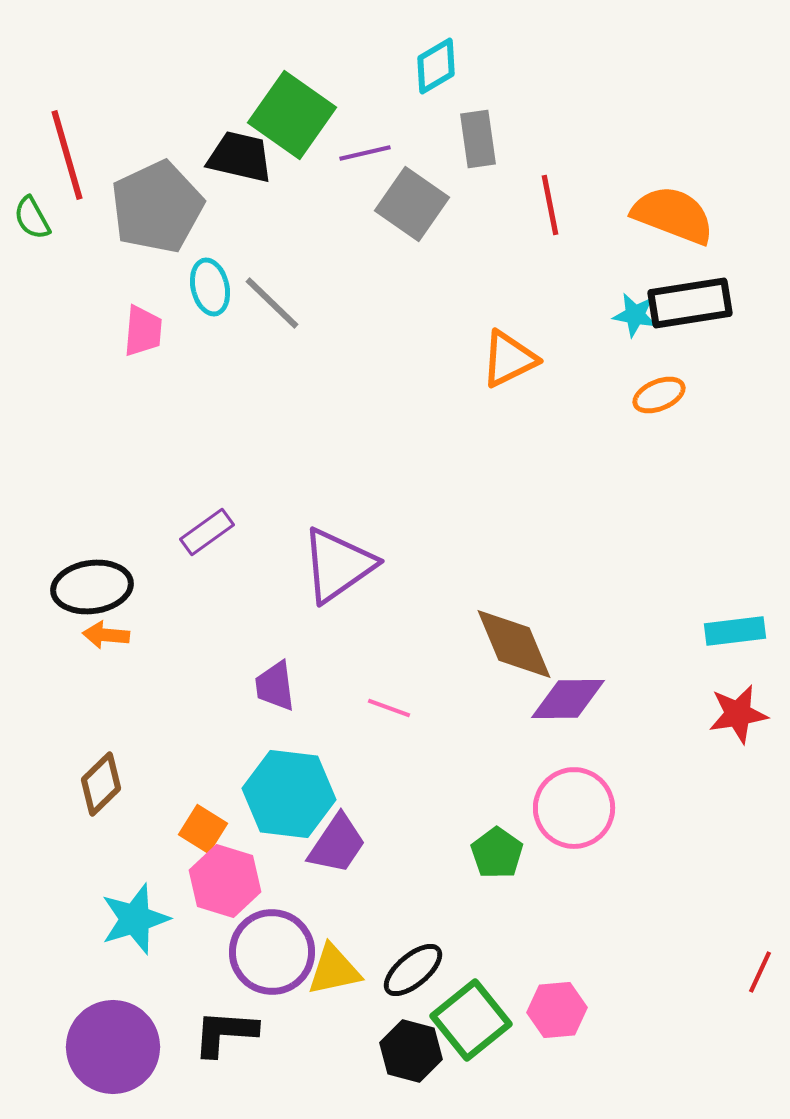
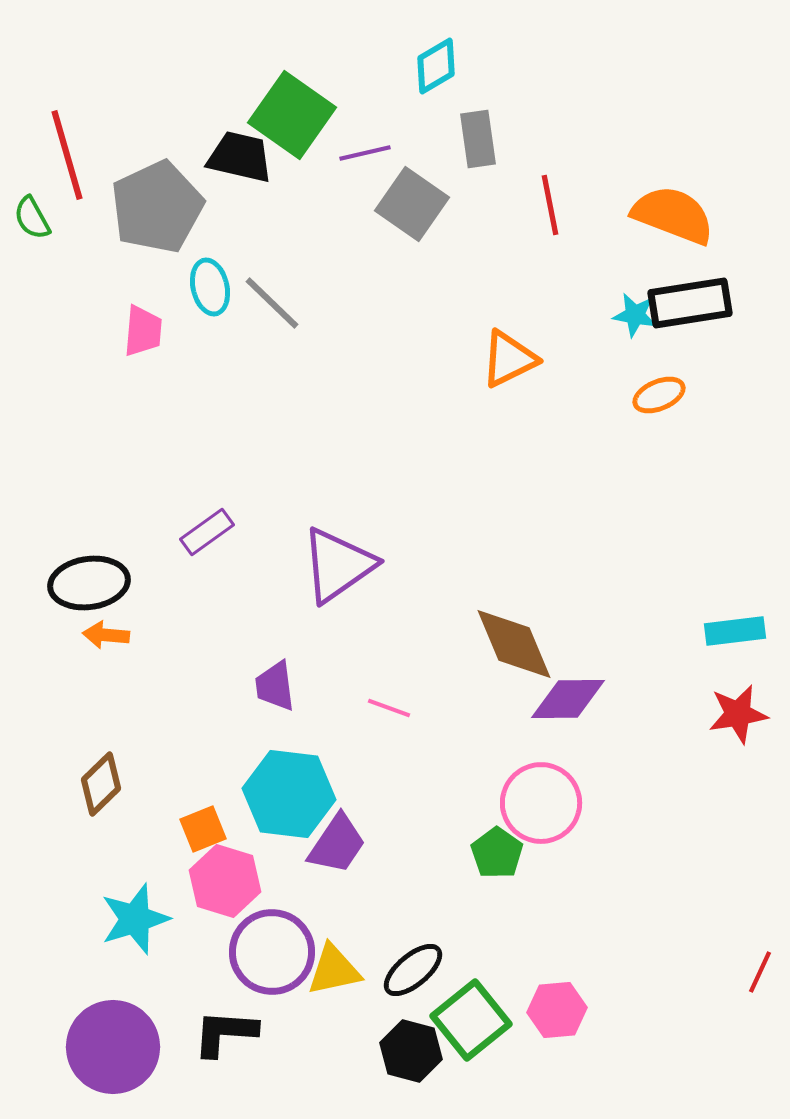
black ellipse at (92, 587): moved 3 px left, 4 px up
pink circle at (574, 808): moved 33 px left, 5 px up
orange square at (203, 829): rotated 36 degrees clockwise
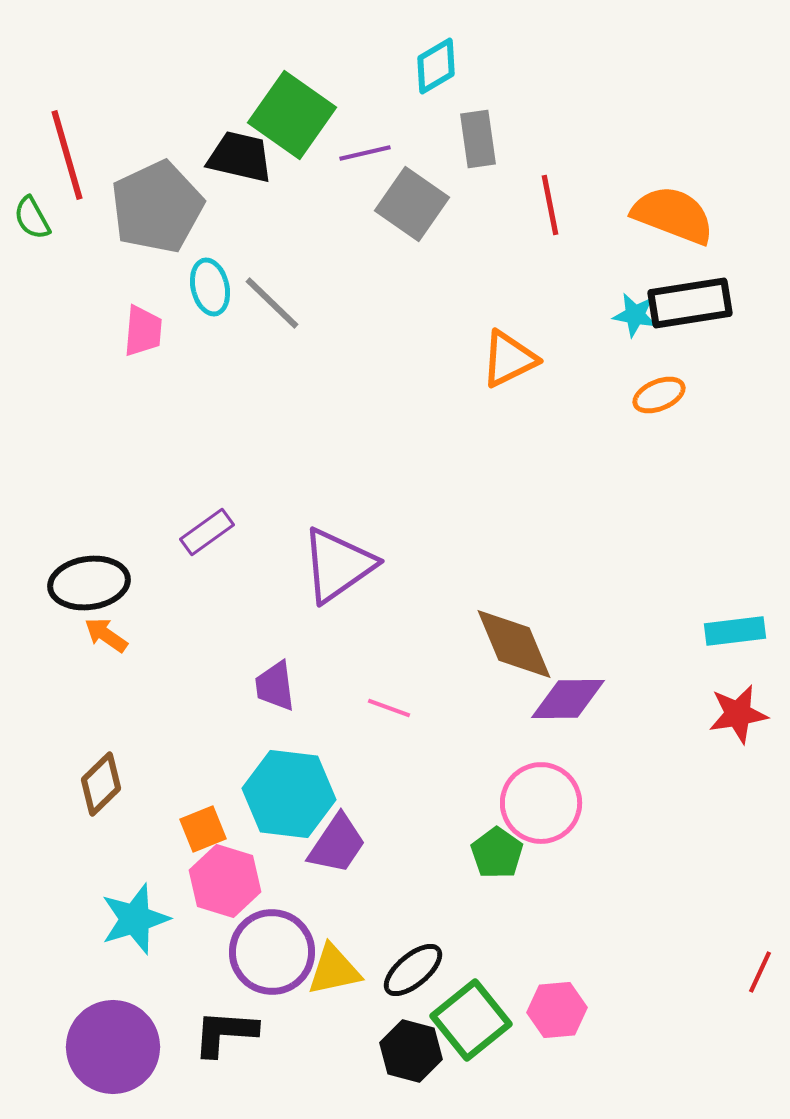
orange arrow at (106, 635): rotated 30 degrees clockwise
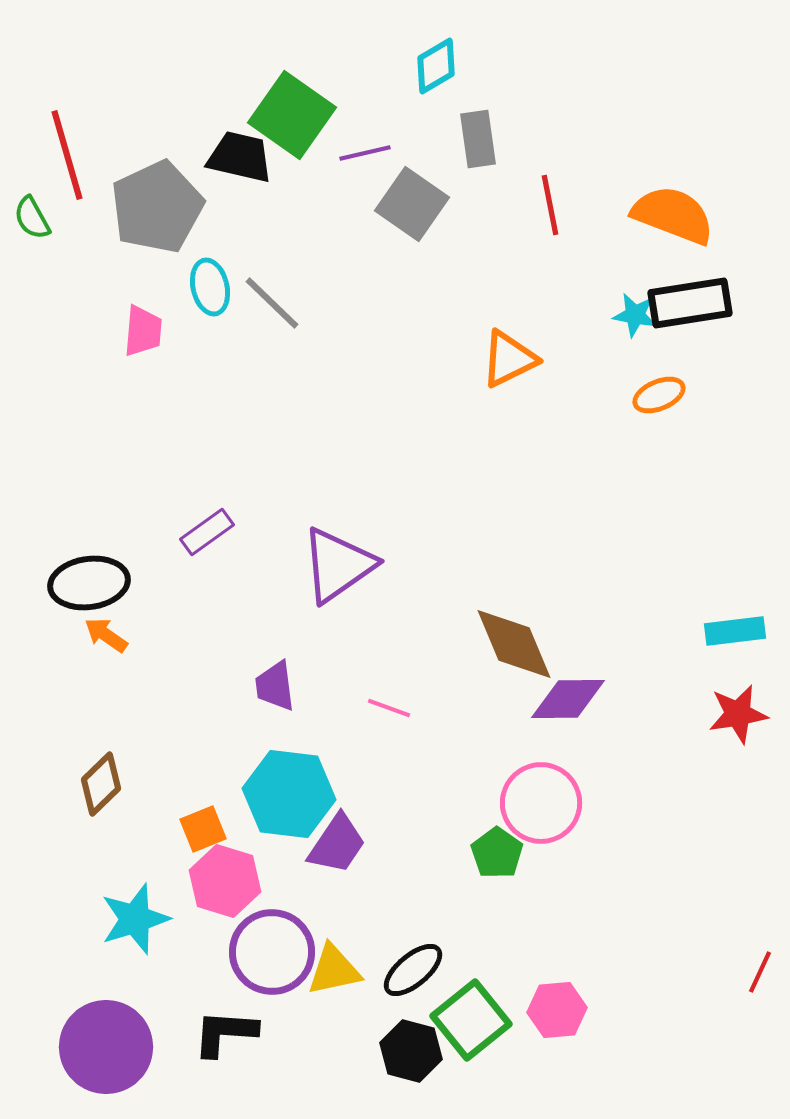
purple circle at (113, 1047): moved 7 px left
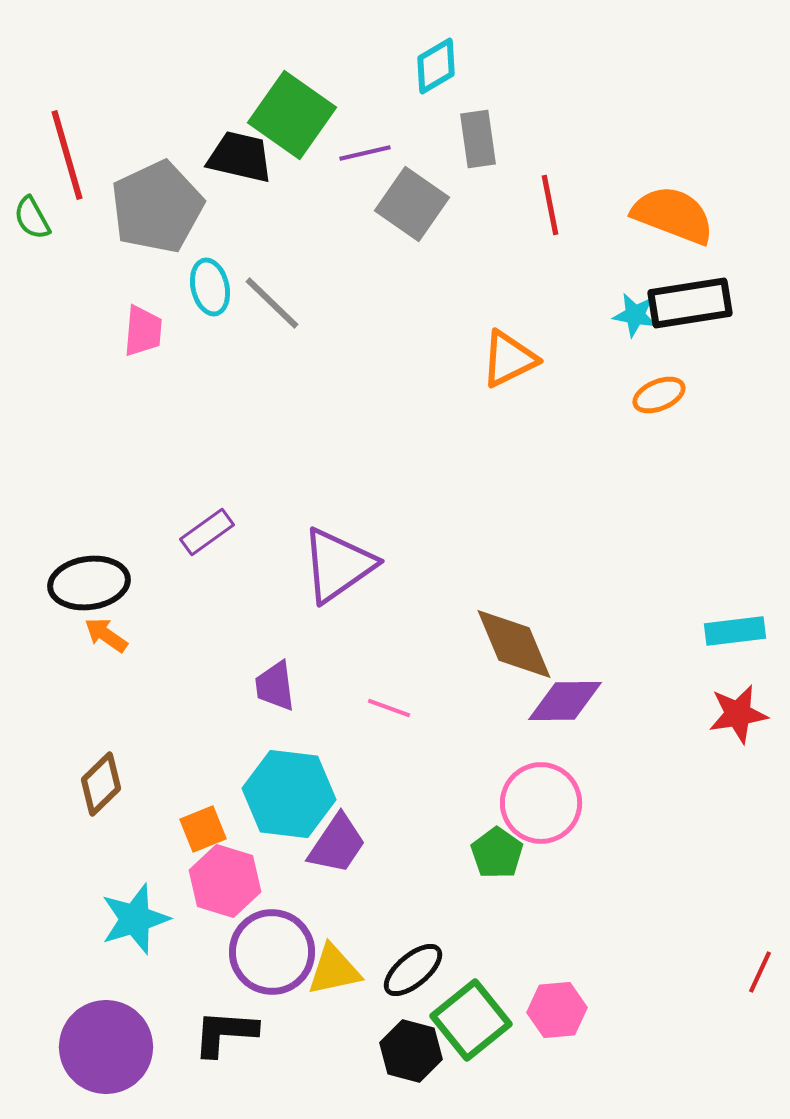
purple diamond at (568, 699): moved 3 px left, 2 px down
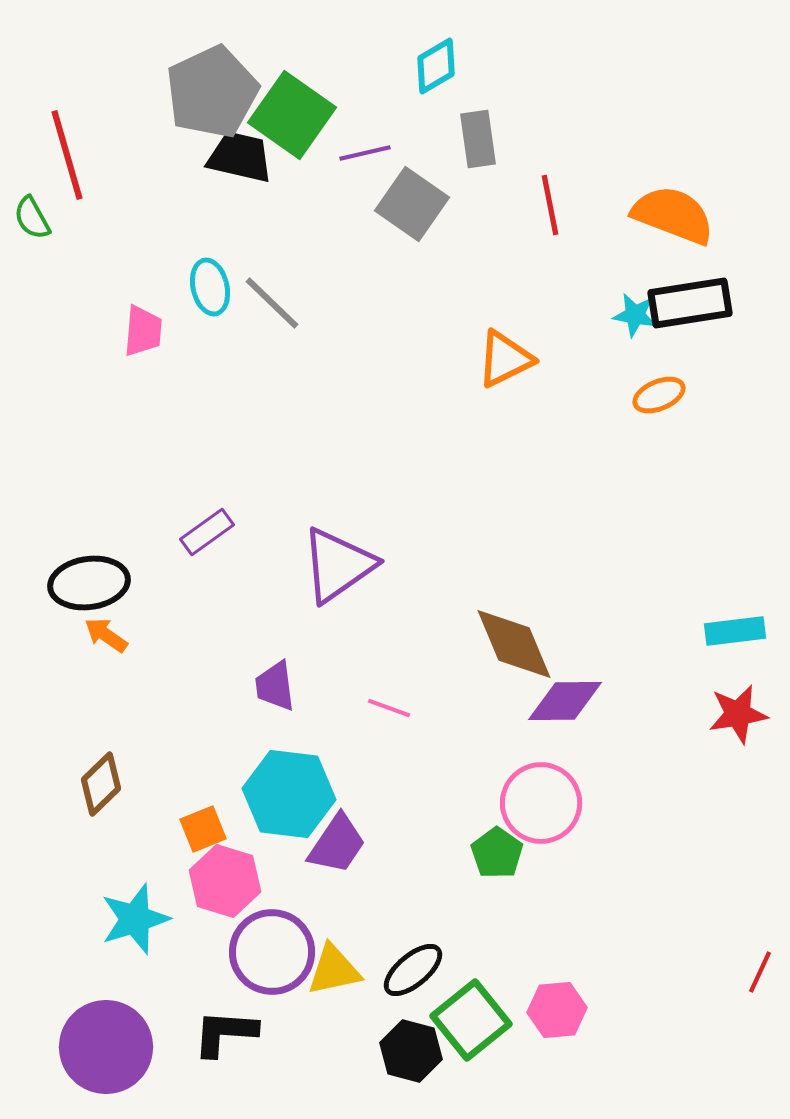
gray pentagon at (157, 207): moved 55 px right, 115 px up
orange triangle at (509, 359): moved 4 px left
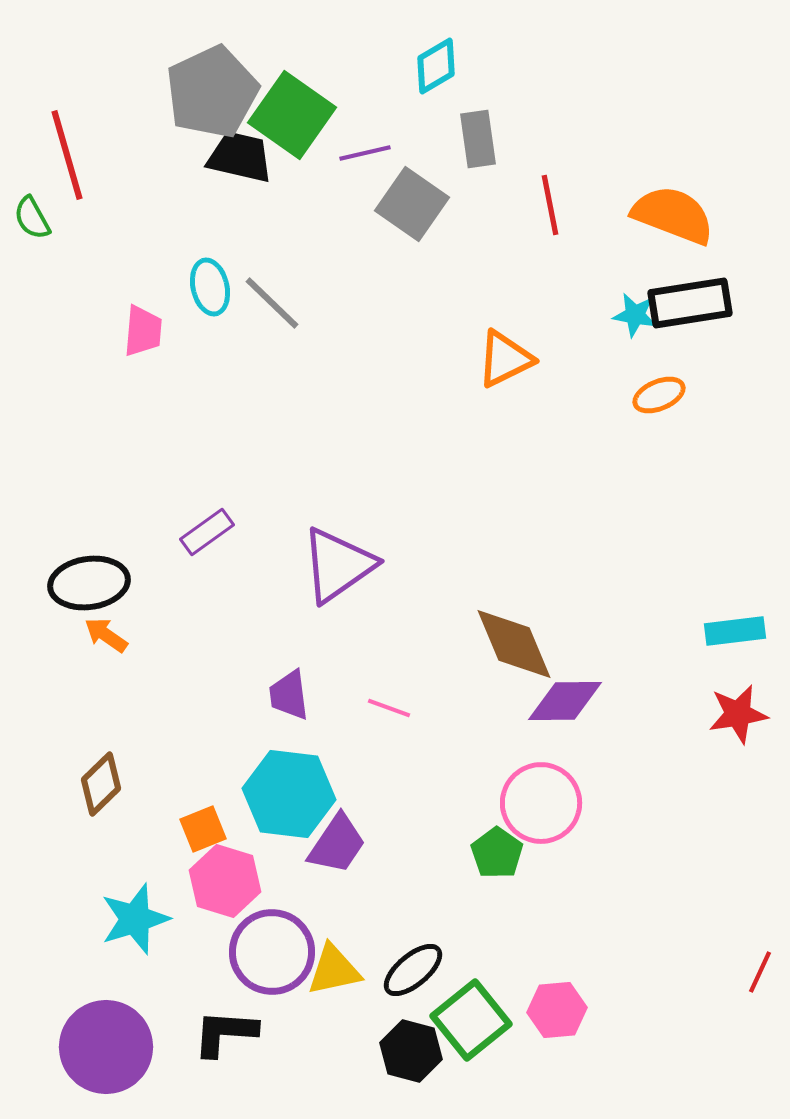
purple trapezoid at (275, 686): moved 14 px right, 9 px down
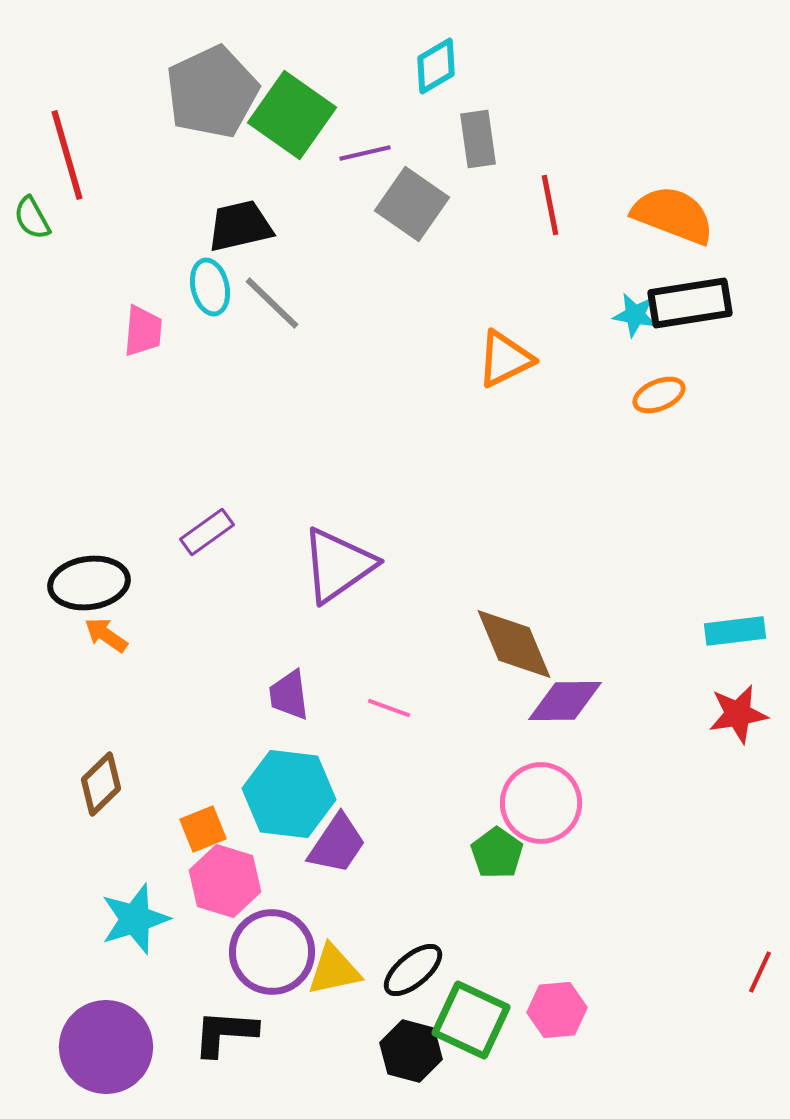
black trapezoid at (240, 157): moved 69 px down; rotated 26 degrees counterclockwise
green square at (471, 1020): rotated 26 degrees counterclockwise
